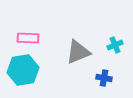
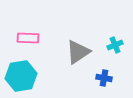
gray triangle: rotated 12 degrees counterclockwise
cyan hexagon: moved 2 px left, 6 px down
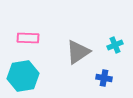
cyan hexagon: moved 2 px right
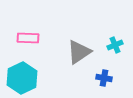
gray triangle: moved 1 px right
cyan hexagon: moved 1 px left, 2 px down; rotated 16 degrees counterclockwise
